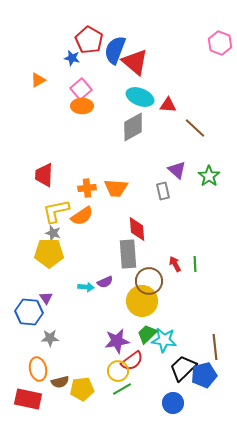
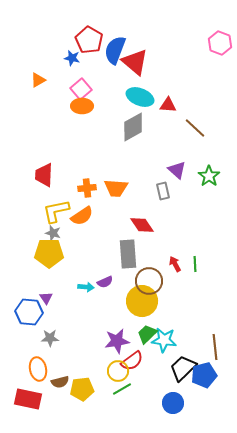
red diamond at (137, 229): moved 5 px right, 4 px up; rotated 30 degrees counterclockwise
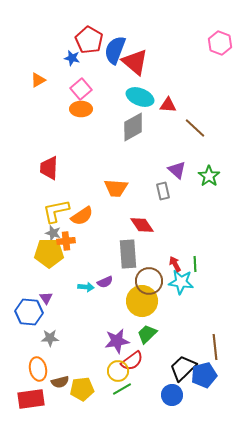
orange ellipse at (82, 106): moved 1 px left, 3 px down
red trapezoid at (44, 175): moved 5 px right, 7 px up
orange cross at (87, 188): moved 21 px left, 53 px down
cyan star at (164, 340): moved 17 px right, 58 px up
red rectangle at (28, 399): moved 3 px right; rotated 20 degrees counterclockwise
blue circle at (173, 403): moved 1 px left, 8 px up
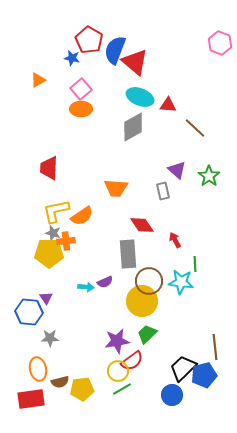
red arrow at (175, 264): moved 24 px up
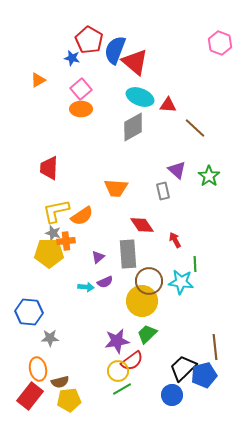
purple triangle at (46, 298): moved 52 px right, 41 px up; rotated 24 degrees clockwise
yellow pentagon at (82, 389): moved 13 px left, 11 px down
red rectangle at (31, 399): moved 1 px left, 3 px up; rotated 44 degrees counterclockwise
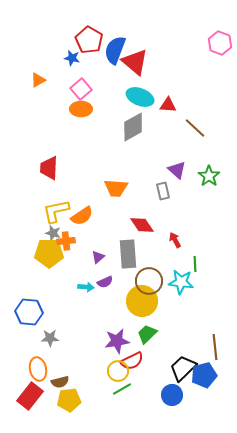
red semicircle at (132, 361): rotated 10 degrees clockwise
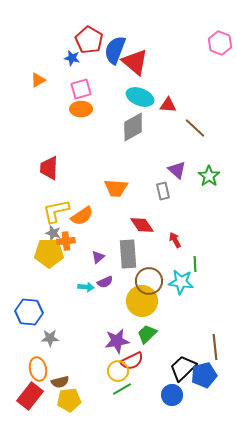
pink square at (81, 89): rotated 25 degrees clockwise
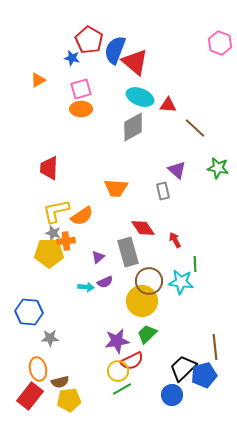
green star at (209, 176): moved 9 px right, 8 px up; rotated 25 degrees counterclockwise
red diamond at (142, 225): moved 1 px right, 3 px down
gray rectangle at (128, 254): moved 2 px up; rotated 12 degrees counterclockwise
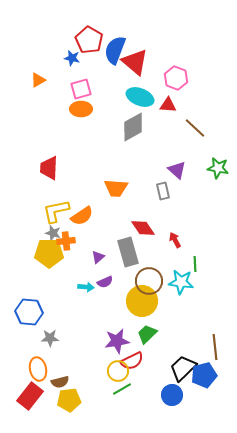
pink hexagon at (220, 43): moved 44 px left, 35 px down
